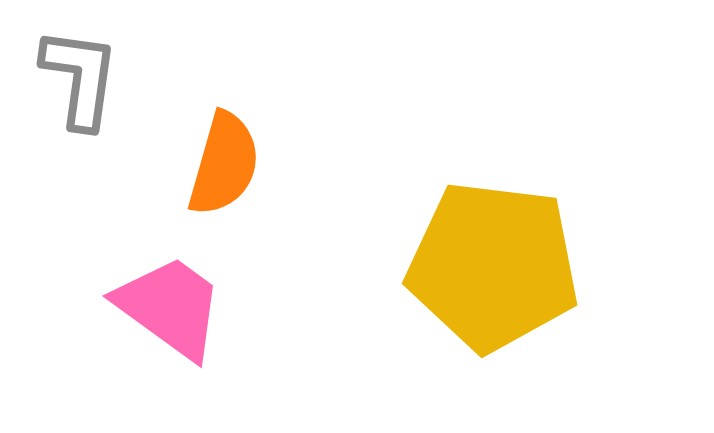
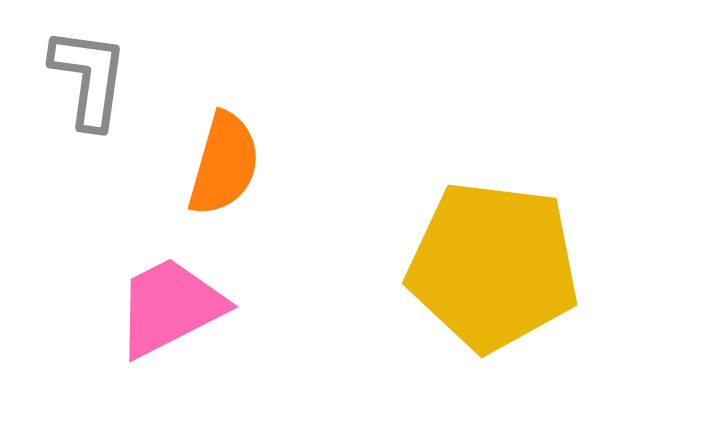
gray L-shape: moved 9 px right
pink trapezoid: rotated 63 degrees counterclockwise
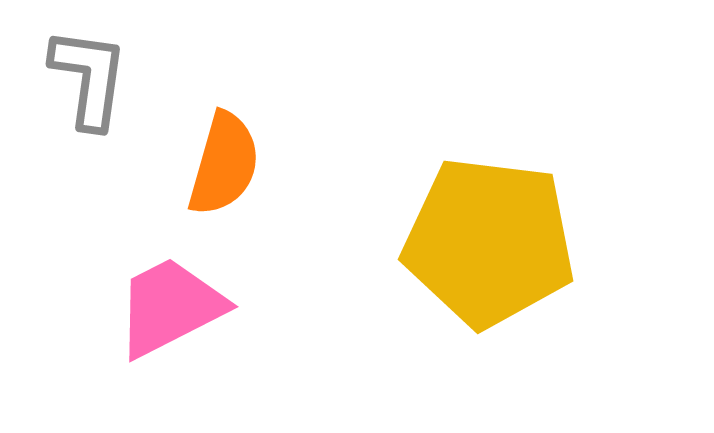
yellow pentagon: moved 4 px left, 24 px up
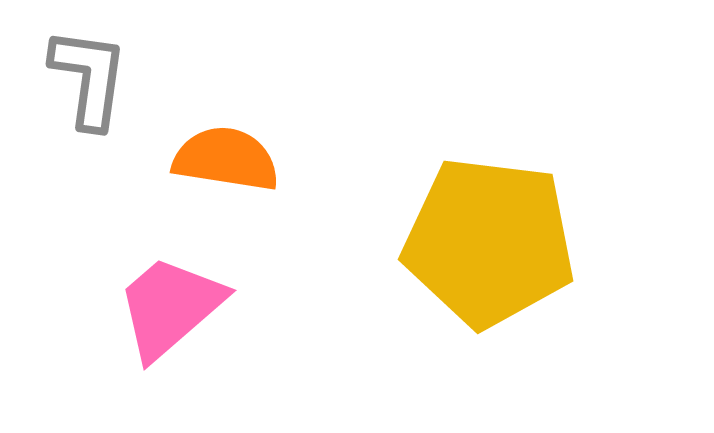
orange semicircle: moved 2 px right, 5 px up; rotated 97 degrees counterclockwise
pink trapezoid: rotated 14 degrees counterclockwise
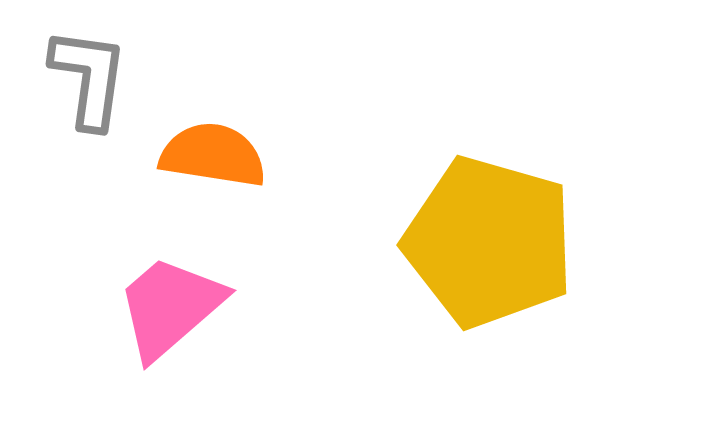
orange semicircle: moved 13 px left, 4 px up
yellow pentagon: rotated 9 degrees clockwise
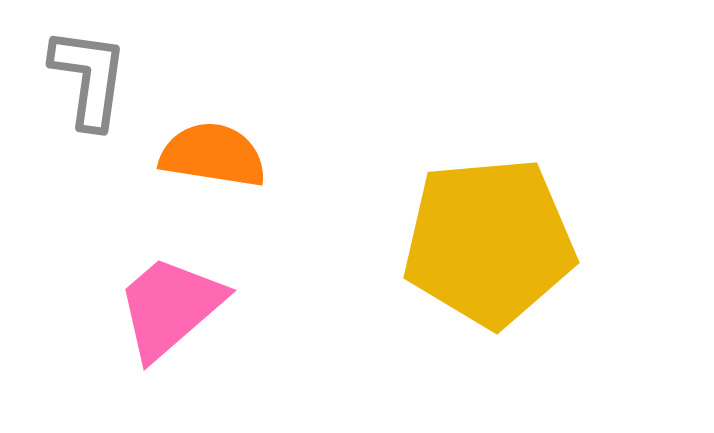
yellow pentagon: rotated 21 degrees counterclockwise
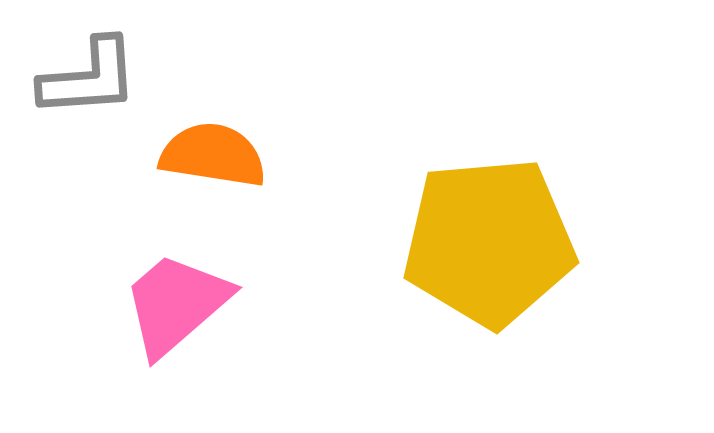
gray L-shape: rotated 78 degrees clockwise
pink trapezoid: moved 6 px right, 3 px up
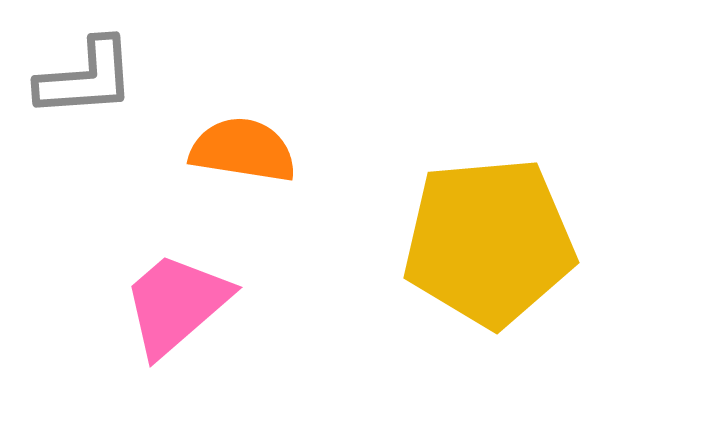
gray L-shape: moved 3 px left
orange semicircle: moved 30 px right, 5 px up
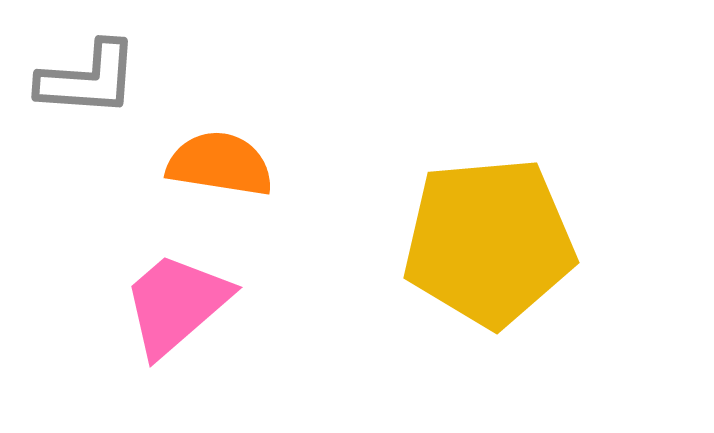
gray L-shape: moved 2 px right, 1 px down; rotated 8 degrees clockwise
orange semicircle: moved 23 px left, 14 px down
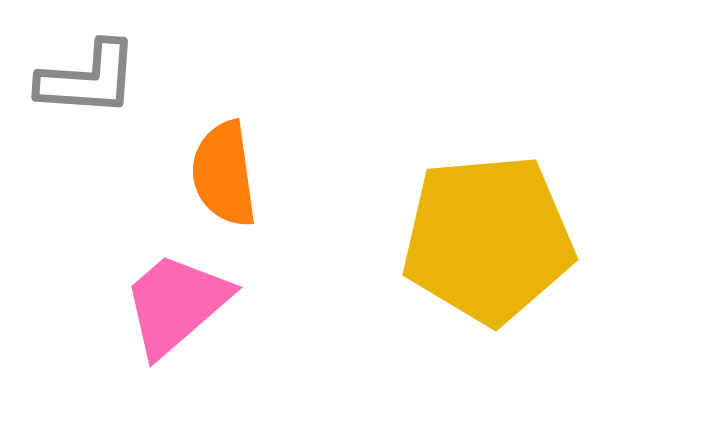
orange semicircle: moved 4 px right, 10 px down; rotated 107 degrees counterclockwise
yellow pentagon: moved 1 px left, 3 px up
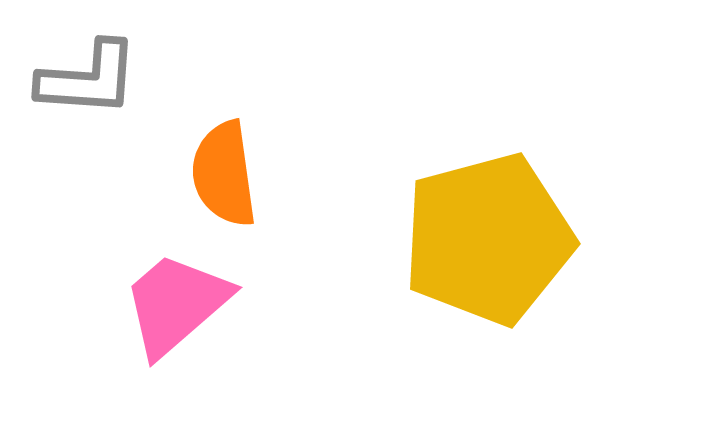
yellow pentagon: rotated 10 degrees counterclockwise
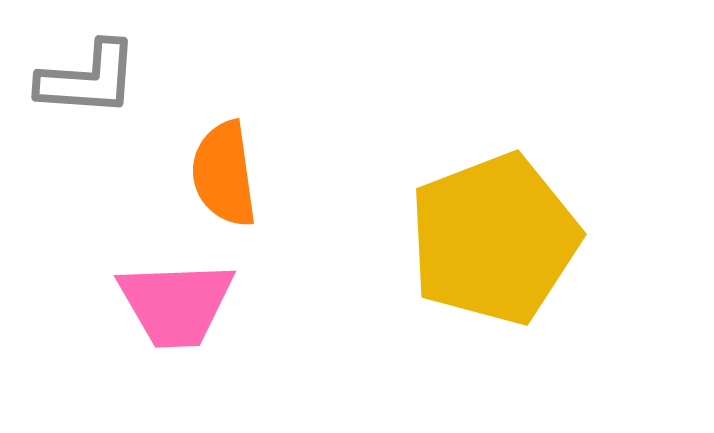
yellow pentagon: moved 6 px right; rotated 6 degrees counterclockwise
pink trapezoid: rotated 141 degrees counterclockwise
